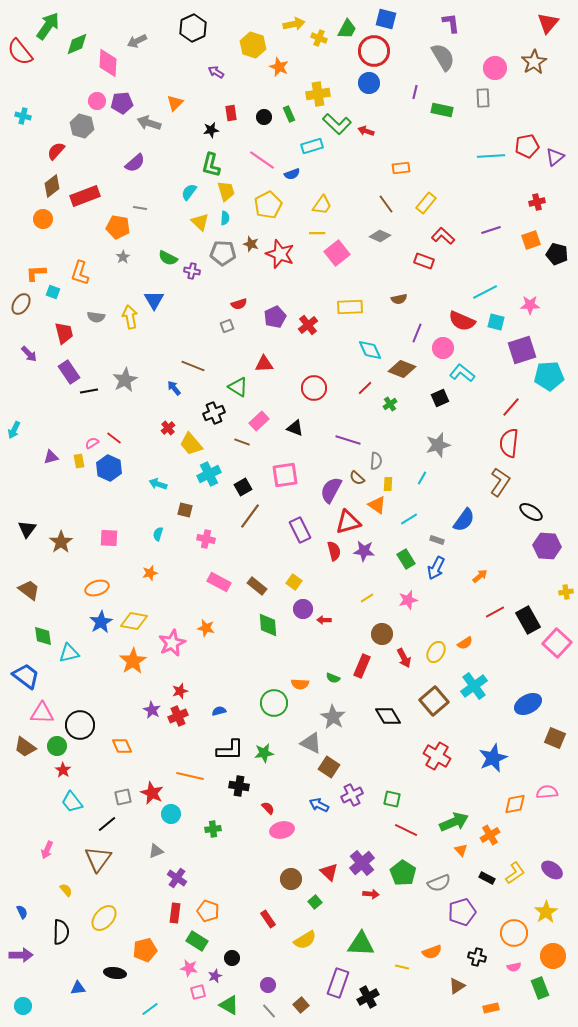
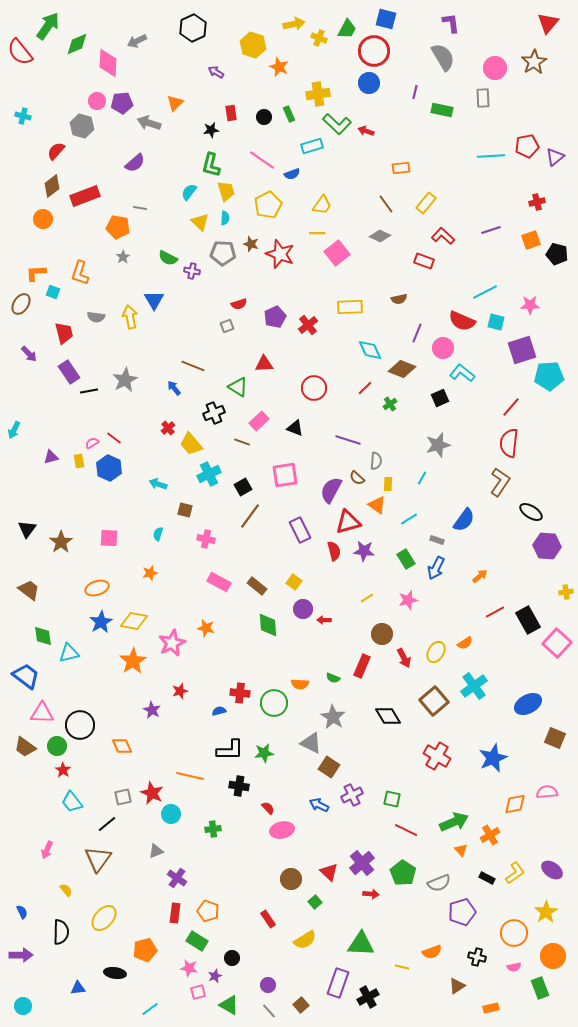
red cross at (178, 716): moved 62 px right, 23 px up; rotated 30 degrees clockwise
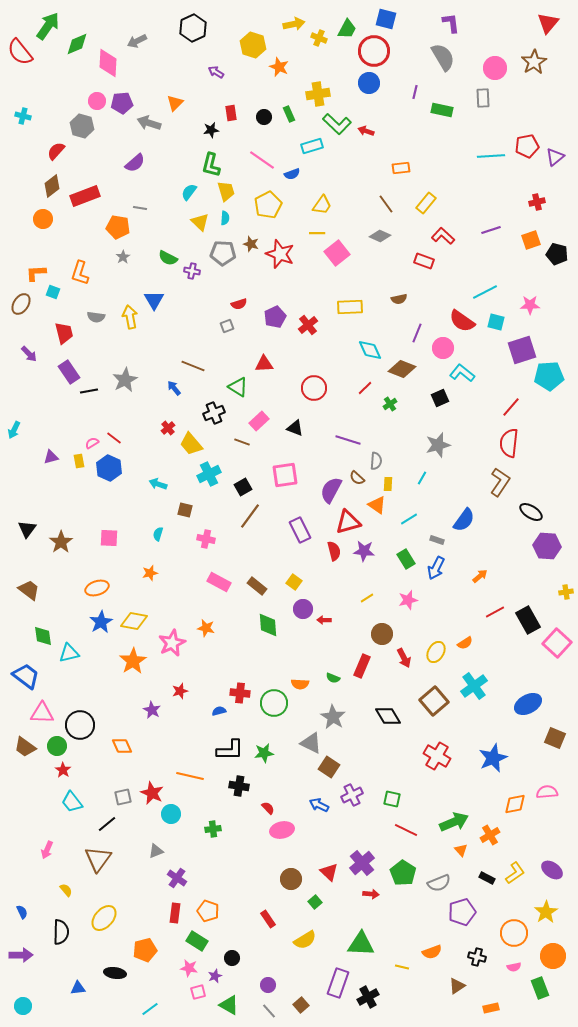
red semicircle at (462, 321): rotated 12 degrees clockwise
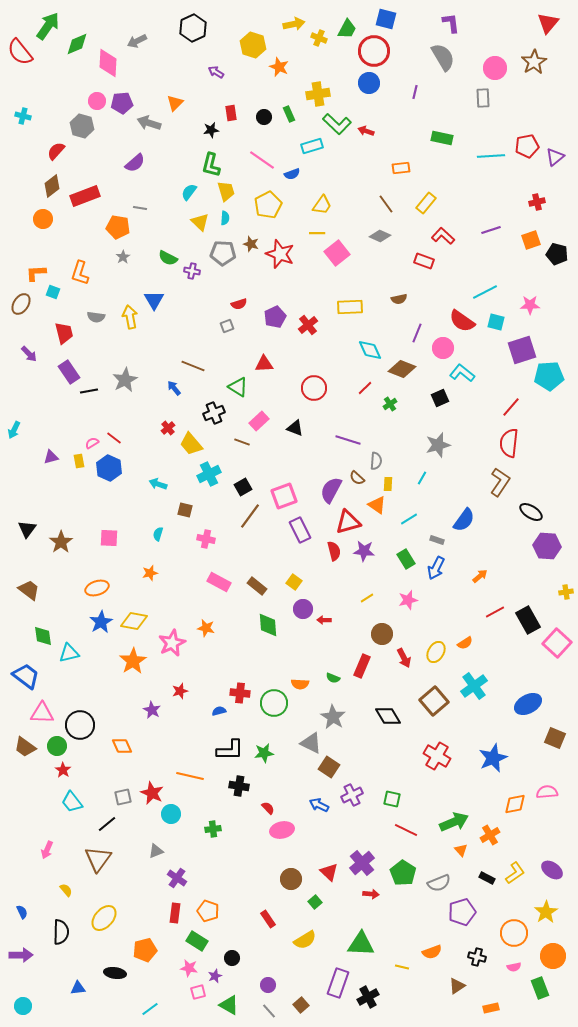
green rectangle at (442, 110): moved 28 px down
pink square at (285, 475): moved 1 px left, 21 px down; rotated 12 degrees counterclockwise
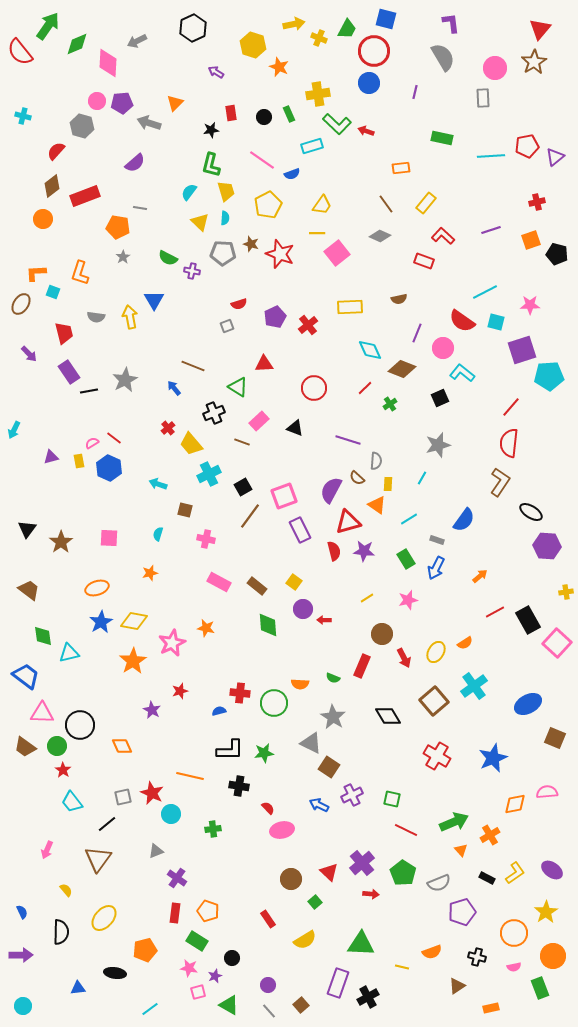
red triangle at (548, 23): moved 8 px left, 6 px down
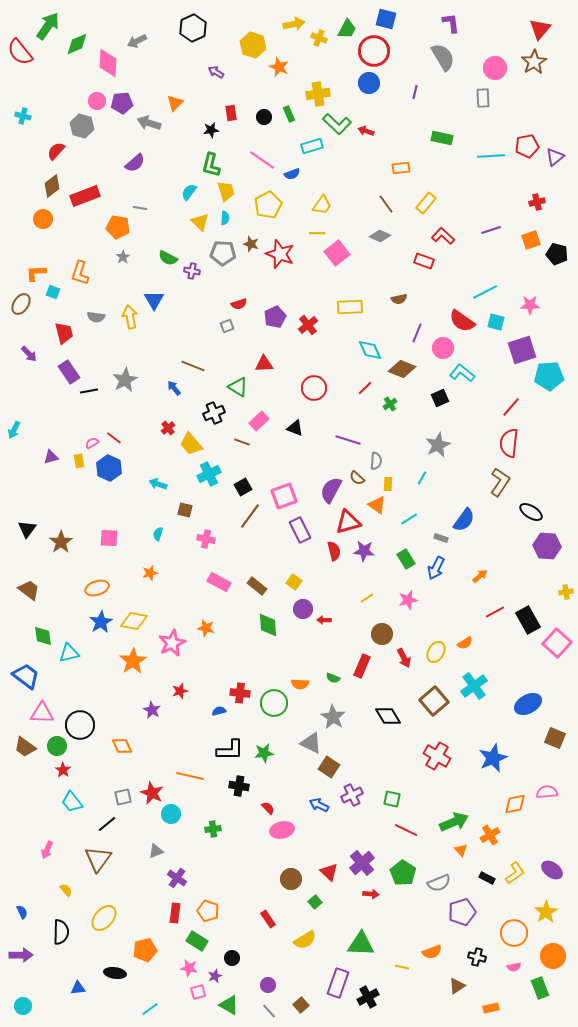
gray star at (438, 445): rotated 10 degrees counterclockwise
gray rectangle at (437, 540): moved 4 px right, 2 px up
